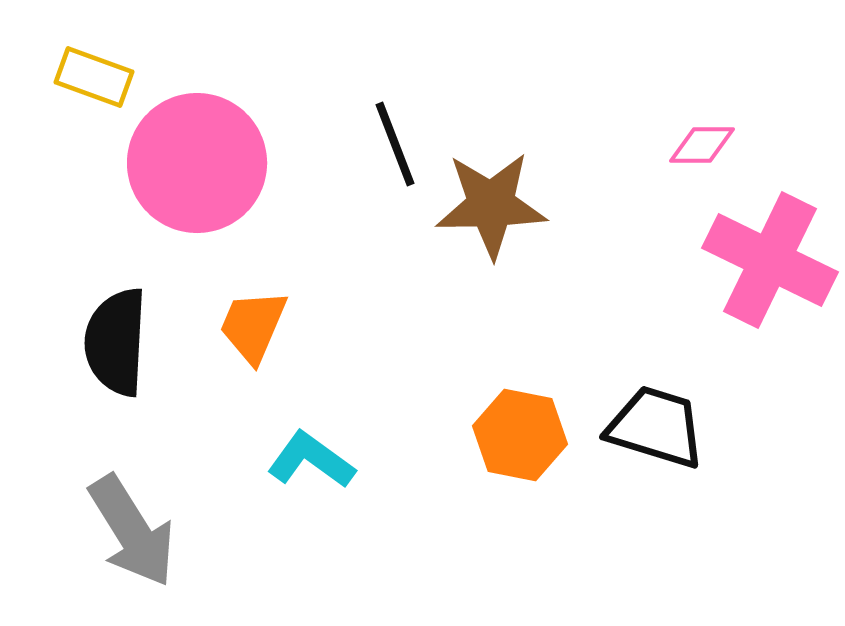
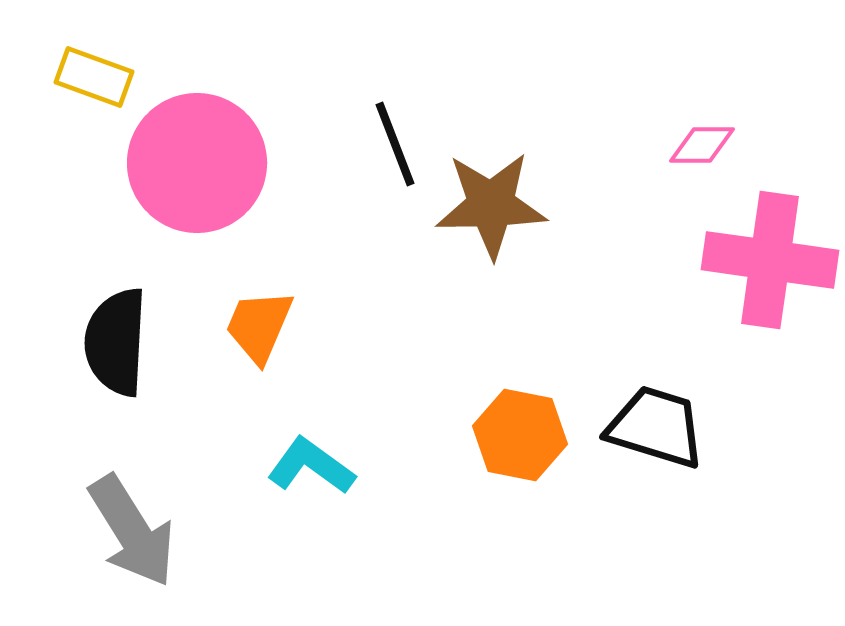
pink cross: rotated 18 degrees counterclockwise
orange trapezoid: moved 6 px right
cyan L-shape: moved 6 px down
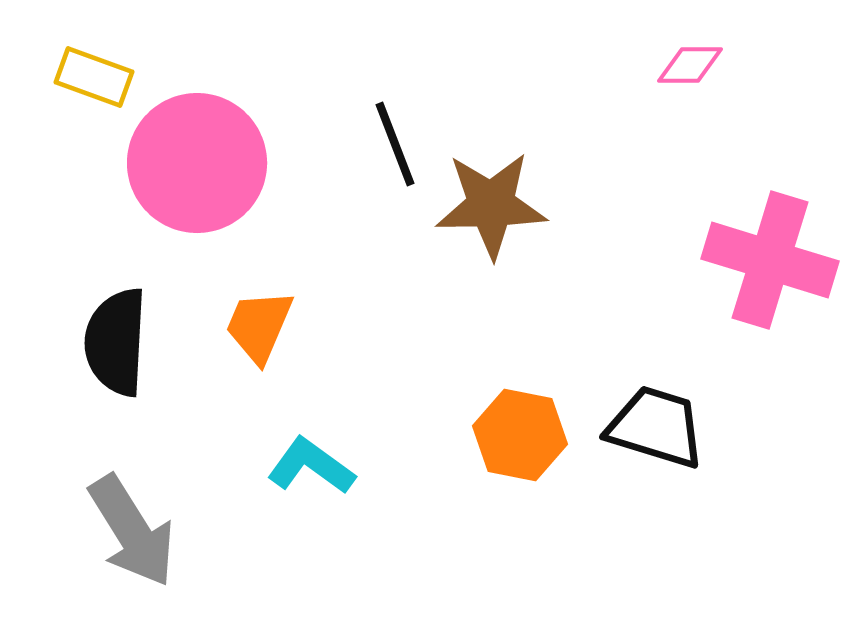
pink diamond: moved 12 px left, 80 px up
pink cross: rotated 9 degrees clockwise
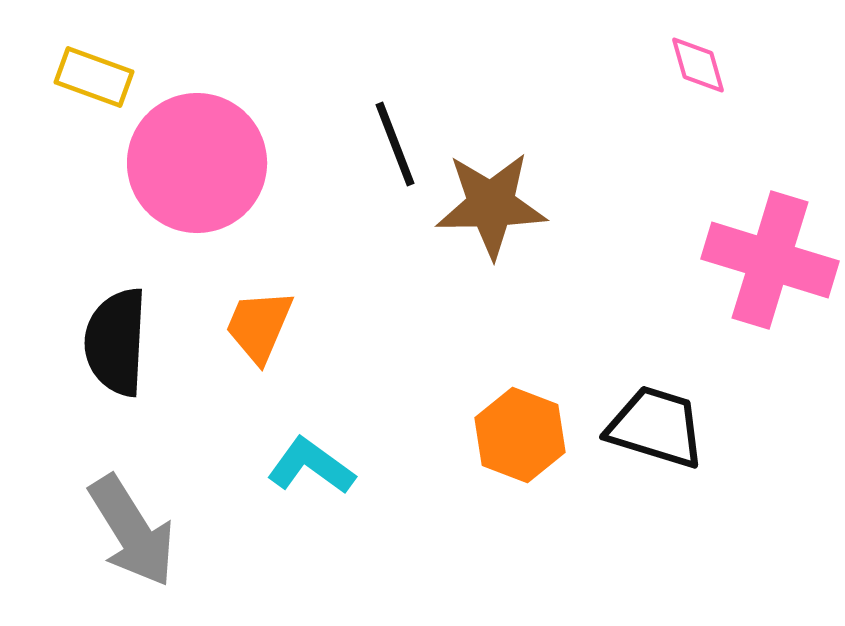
pink diamond: moved 8 px right; rotated 74 degrees clockwise
orange hexagon: rotated 10 degrees clockwise
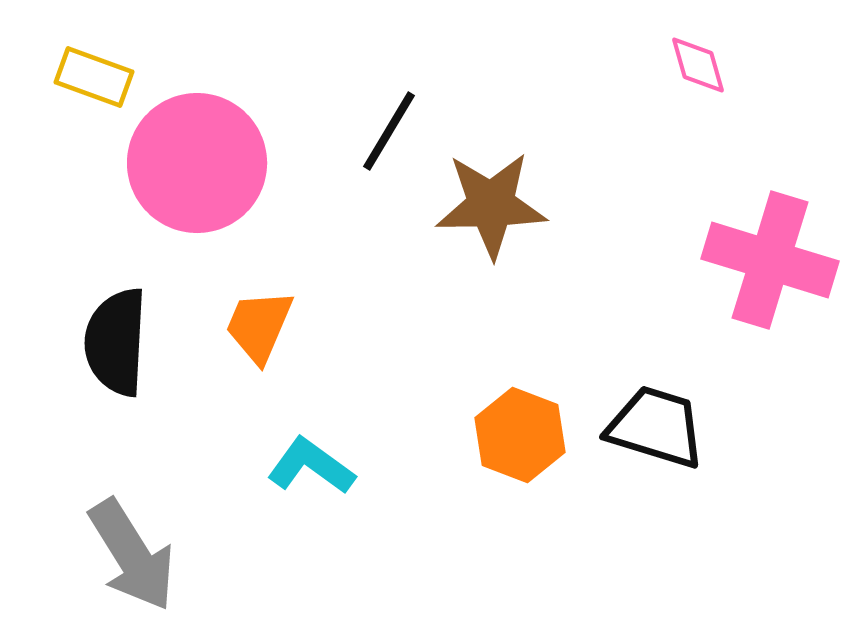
black line: moved 6 px left, 13 px up; rotated 52 degrees clockwise
gray arrow: moved 24 px down
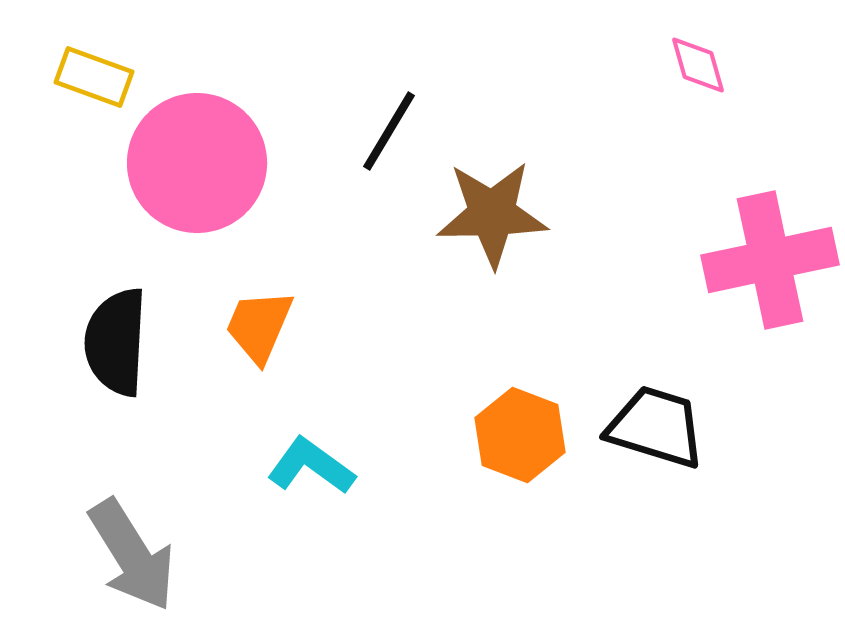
brown star: moved 1 px right, 9 px down
pink cross: rotated 29 degrees counterclockwise
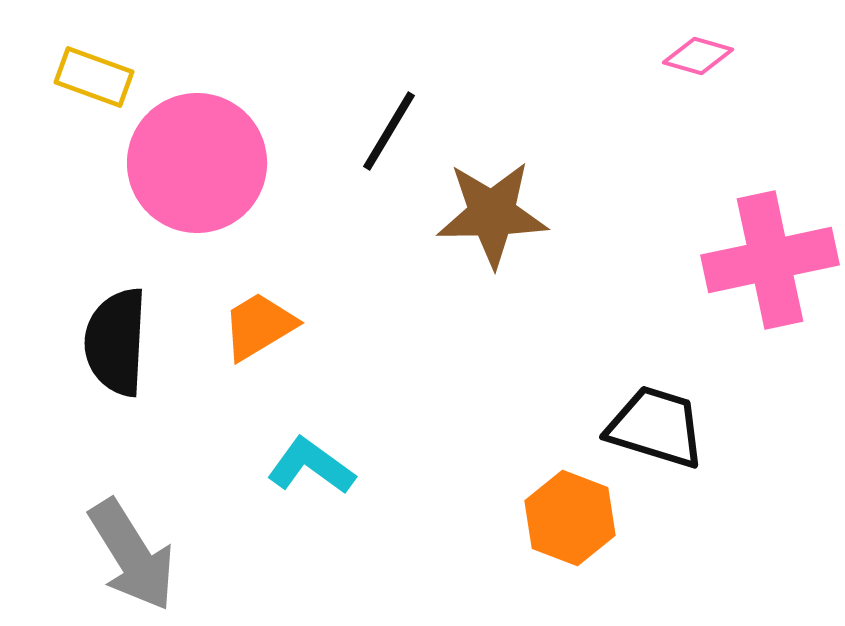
pink diamond: moved 9 px up; rotated 58 degrees counterclockwise
orange trapezoid: rotated 36 degrees clockwise
orange hexagon: moved 50 px right, 83 px down
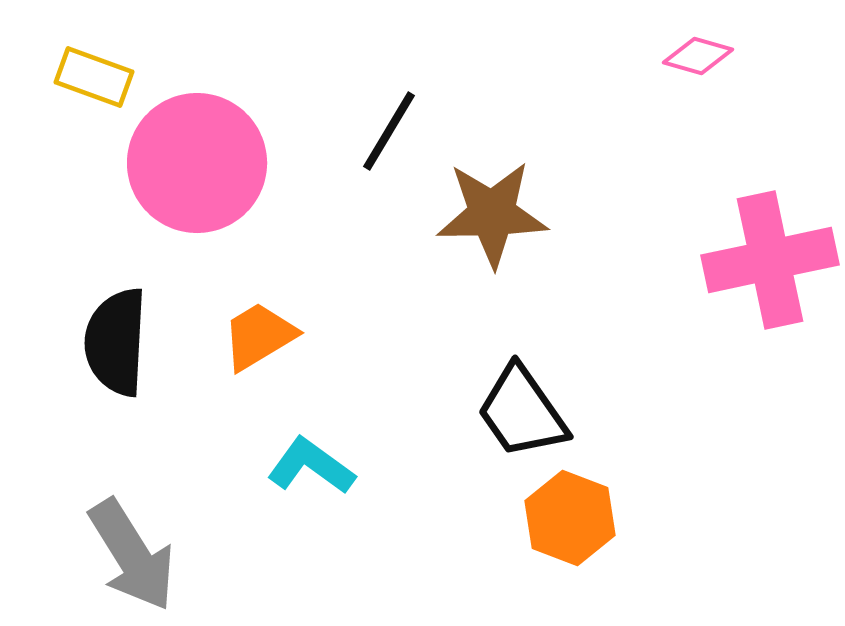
orange trapezoid: moved 10 px down
black trapezoid: moved 134 px left, 15 px up; rotated 142 degrees counterclockwise
